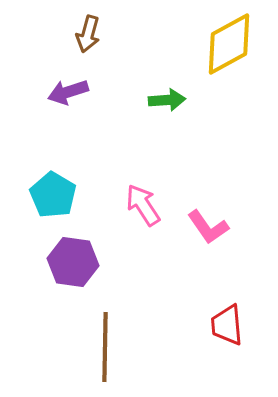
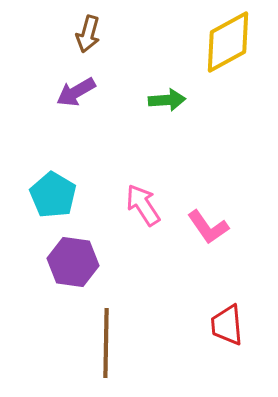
yellow diamond: moved 1 px left, 2 px up
purple arrow: moved 8 px right; rotated 12 degrees counterclockwise
brown line: moved 1 px right, 4 px up
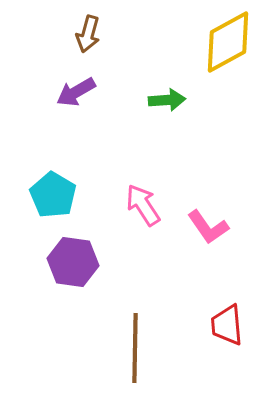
brown line: moved 29 px right, 5 px down
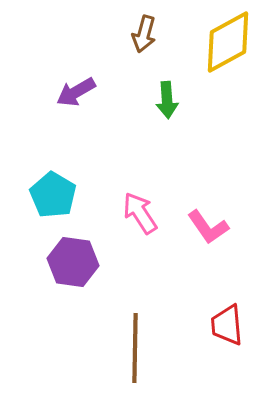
brown arrow: moved 56 px right
green arrow: rotated 90 degrees clockwise
pink arrow: moved 3 px left, 8 px down
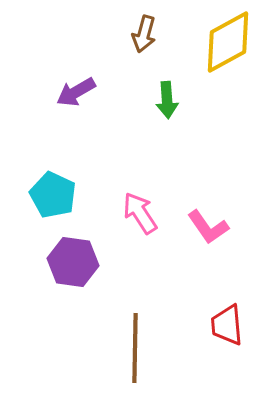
cyan pentagon: rotated 6 degrees counterclockwise
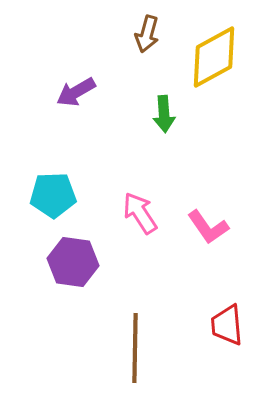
brown arrow: moved 3 px right
yellow diamond: moved 14 px left, 15 px down
green arrow: moved 3 px left, 14 px down
cyan pentagon: rotated 27 degrees counterclockwise
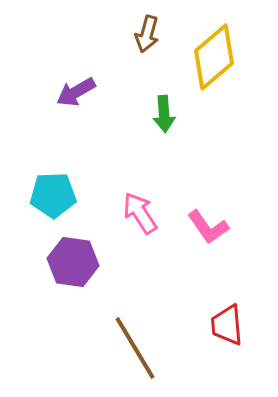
yellow diamond: rotated 12 degrees counterclockwise
brown line: rotated 32 degrees counterclockwise
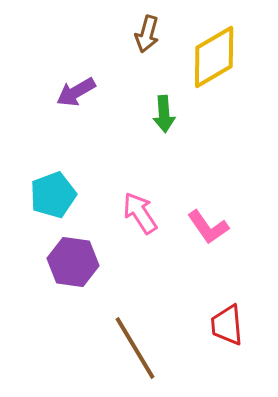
yellow diamond: rotated 10 degrees clockwise
cyan pentagon: rotated 18 degrees counterclockwise
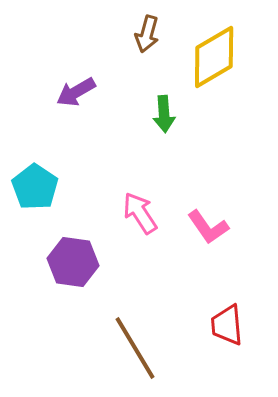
cyan pentagon: moved 18 px left, 8 px up; rotated 18 degrees counterclockwise
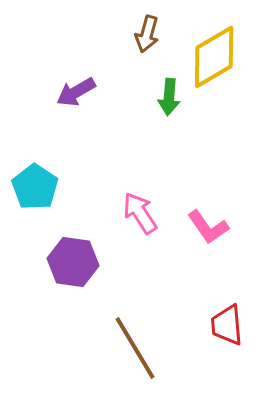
green arrow: moved 5 px right, 17 px up; rotated 9 degrees clockwise
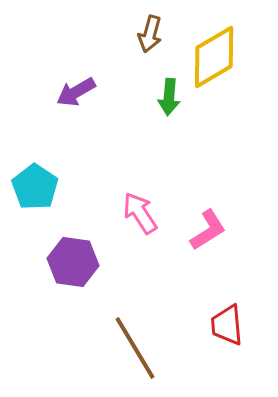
brown arrow: moved 3 px right
pink L-shape: moved 3 px down; rotated 87 degrees counterclockwise
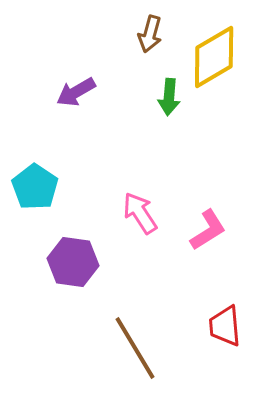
red trapezoid: moved 2 px left, 1 px down
